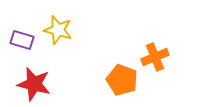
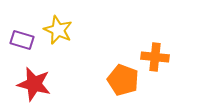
yellow star: rotated 8 degrees clockwise
orange cross: rotated 28 degrees clockwise
orange pentagon: moved 1 px right
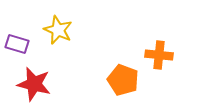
purple rectangle: moved 5 px left, 4 px down
orange cross: moved 4 px right, 2 px up
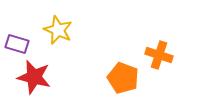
orange cross: rotated 12 degrees clockwise
orange pentagon: moved 2 px up
red star: moved 7 px up
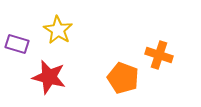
yellow star: rotated 8 degrees clockwise
red star: moved 15 px right
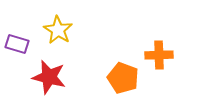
orange cross: rotated 20 degrees counterclockwise
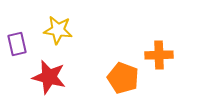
yellow star: rotated 24 degrees counterclockwise
purple rectangle: rotated 60 degrees clockwise
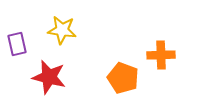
yellow star: moved 4 px right
orange cross: moved 2 px right
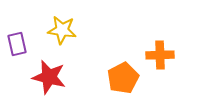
orange cross: moved 1 px left
orange pentagon: rotated 24 degrees clockwise
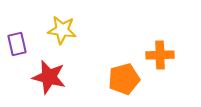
orange pentagon: moved 1 px right, 1 px down; rotated 12 degrees clockwise
